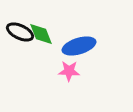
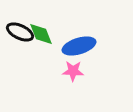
pink star: moved 4 px right
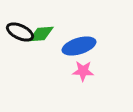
green diamond: rotated 72 degrees counterclockwise
pink star: moved 10 px right
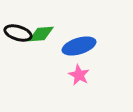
black ellipse: moved 2 px left, 1 px down; rotated 8 degrees counterclockwise
pink star: moved 4 px left, 4 px down; rotated 25 degrees clockwise
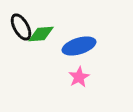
black ellipse: moved 3 px right, 6 px up; rotated 44 degrees clockwise
pink star: moved 2 px down; rotated 15 degrees clockwise
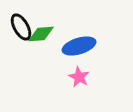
pink star: rotated 15 degrees counterclockwise
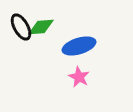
green diamond: moved 7 px up
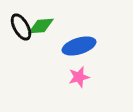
green diamond: moved 1 px up
pink star: rotated 30 degrees clockwise
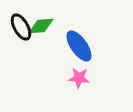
blue ellipse: rotated 72 degrees clockwise
pink star: moved 1 px down; rotated 20 degrees clockwise
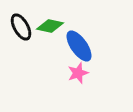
green diamond: moved 9 px right; rotated 16 degrees clockwise
pink star: moved 1 px left, 5 px up; rotated 25 degrees counterclockwise
